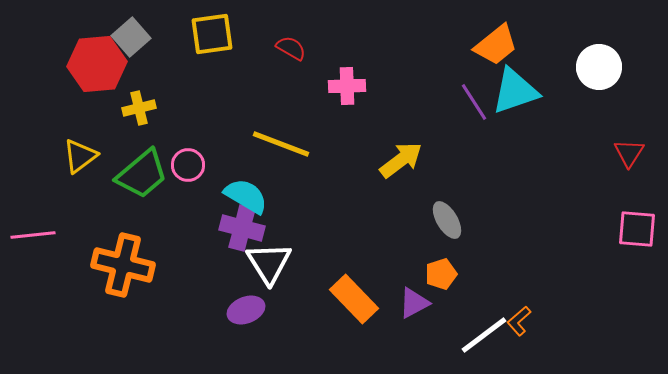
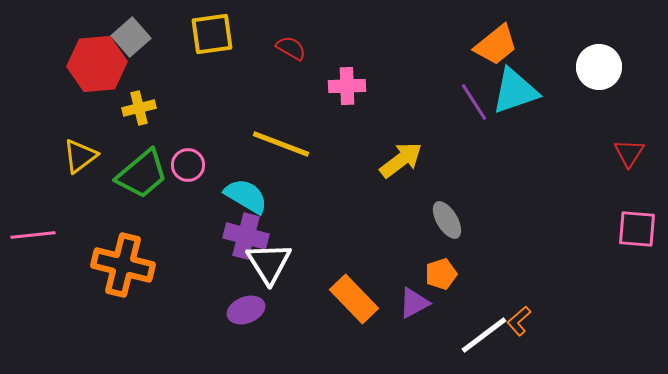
purple cross: moved 4 px right, 8 px down
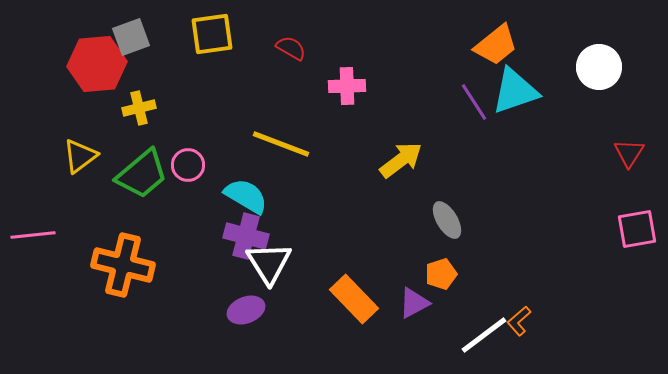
gray square: rotated 21 degrees clockwise
pink square: rotated 15 degrees counterclockwise
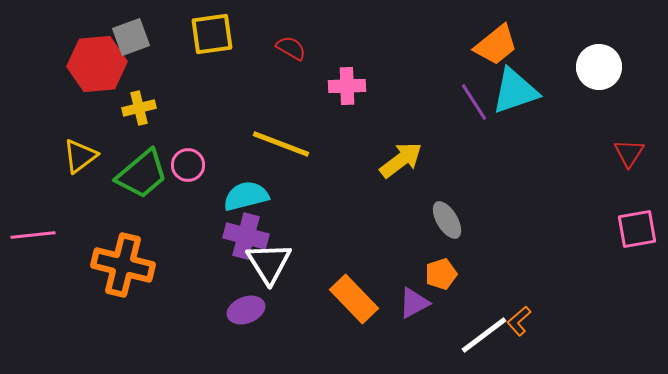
cyan semicircle: rotated 45 degrees counterclockwise
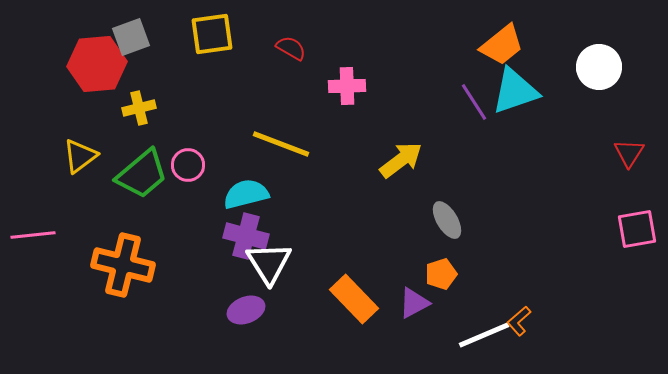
orange trapezoid: moved 6 px right
cyan semicircle: moved 2 px up
white line: rotated 14 degrees clockwise
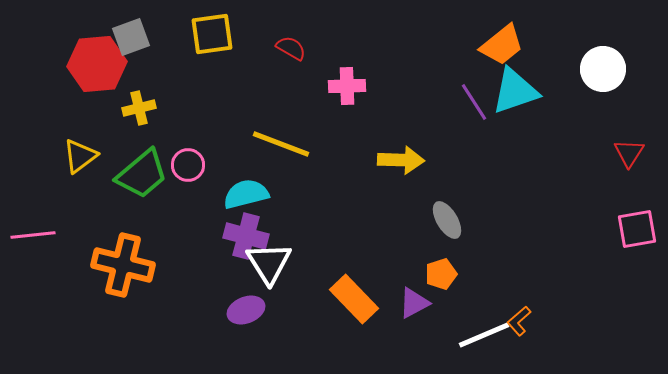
white circle: moved 4 px right, 2 px down
yellow arrow: rotated 39 degrees clockwise
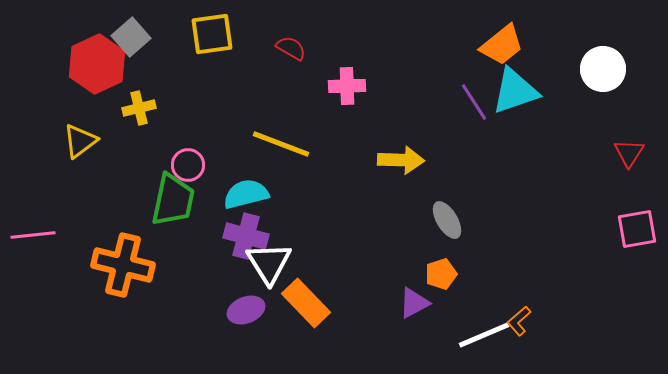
gray square: rotated 21 degrees counterclockwise
red hexagon: rotated 20 degrees counterclockwise
yellow triangle: moved 15 px up
green trapezoid: moved 31 px right, 26 px down; rotated 38 degrees counterclockwise
orange rectangle: moved 48 px left, 4 px down
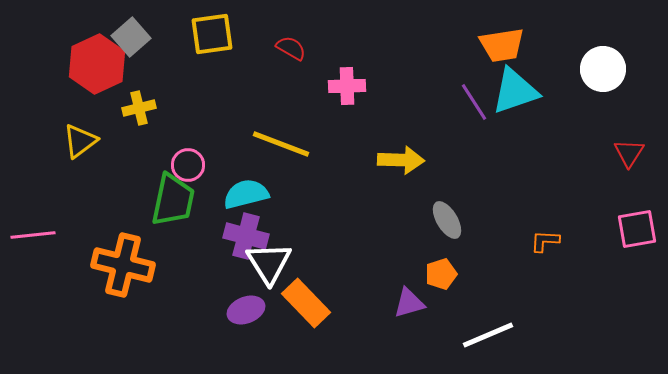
orange trapezoid: rotated 30 degrees clockwise
purple triangle: moved 5 px left; rotated 12 degrees clockwise
orange L-shape: moved 26 px right, 80 px up; rotated 44 degrees clockwise
white line: moved 4 px right
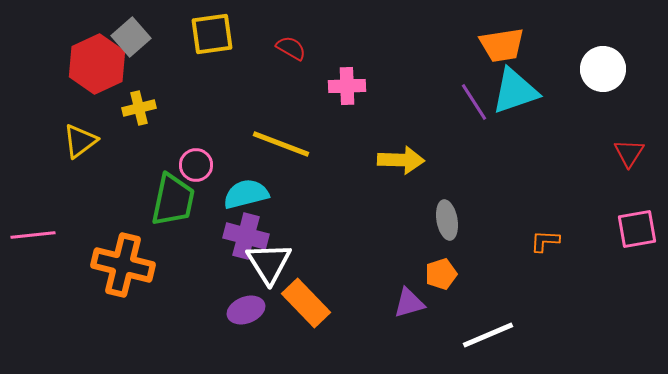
pink circle: moved 8 px right
gray ellipse: rotated 21 degrees clockwise
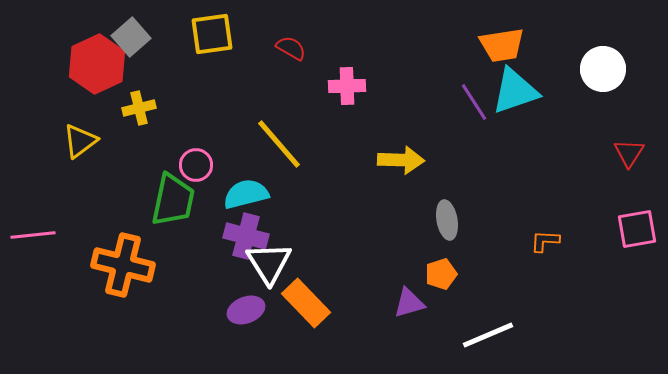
yellow line: moved 2 px left; rotated 28 degrees clockwise
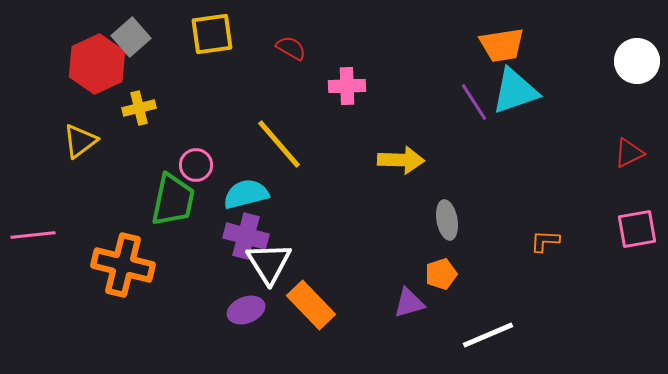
white circle: moved 34 px right, 8 px up
red triangle: rotated 32 degrees clockwise
orange rectangle: moved 5 px right, 2 px down
